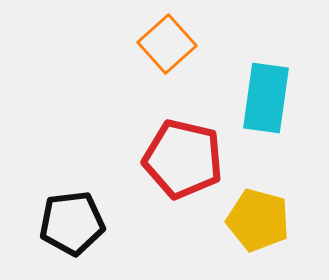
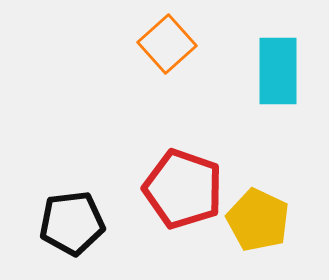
cyan rectangle: moved 12 px right, 27 px up; rotated 8 degrees counterclockwise
red pentagon: moved 30 px down; rotated 6 degrees clockwise
yellow pentagon: rotated 10 degrees clockwise
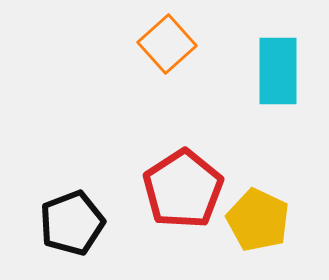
red pentagon: rotated 20 degrees clockwise
black pentagon: rotated 14 degrees counterclockwise
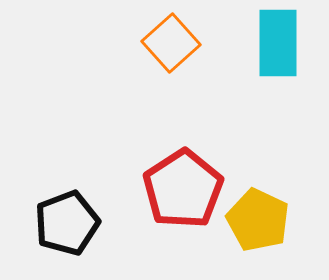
orange square: moved 4 px right, 1 px up
cyan rectangle: moved 28 px up
black pentagon: moved 5 px left
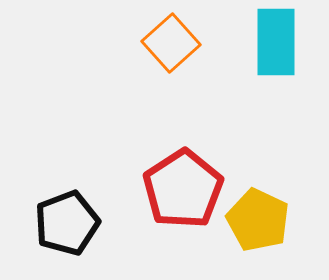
cyan rectangle: moved 2 px left, 1 px up
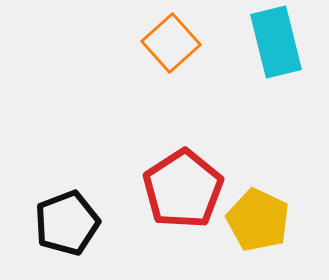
cyan rectangle: rotated 14 degrees counterclockwise
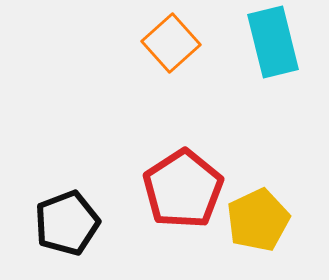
cyan rectangle: moved 3 px left
yellow pentagon: rotated 22 degrees clockwise
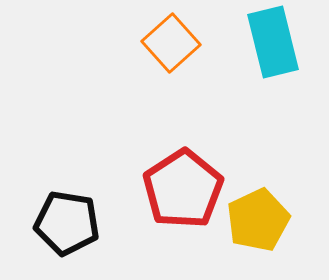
black pentagon: rotated 30 degrees clockwise
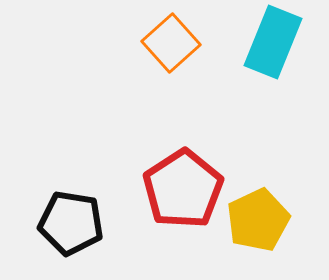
cyan rectangle: rotated 36 degrees clockwise
black pentagon: moved 4 px right
